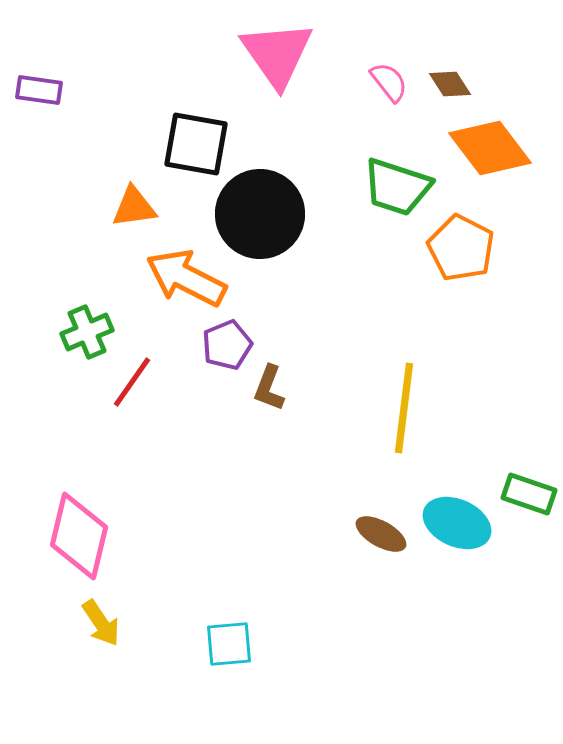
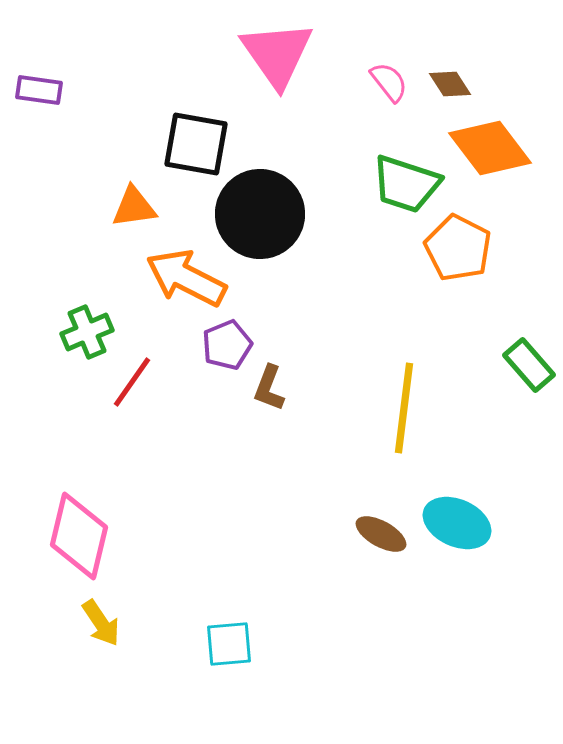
green trapezoid: moved 9 px right, 3 px up
orange pentagon: moved 3 px left
green rectangle: moved 129 px up; rotated 30 degrees clockwise
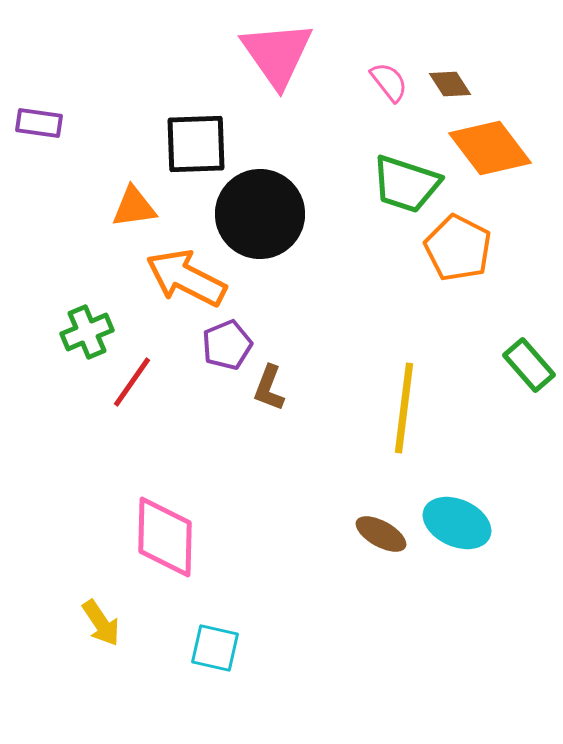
purple rectangle: moved 33 px down
black square: rotated 12 degrees counterclockwise
pink diamond: moved 86 px right, 1 px down; rotated 12 degrees counterclockwise
cyan square: moved 14 px left, 4 px down; rotated 18 degrees clockwise
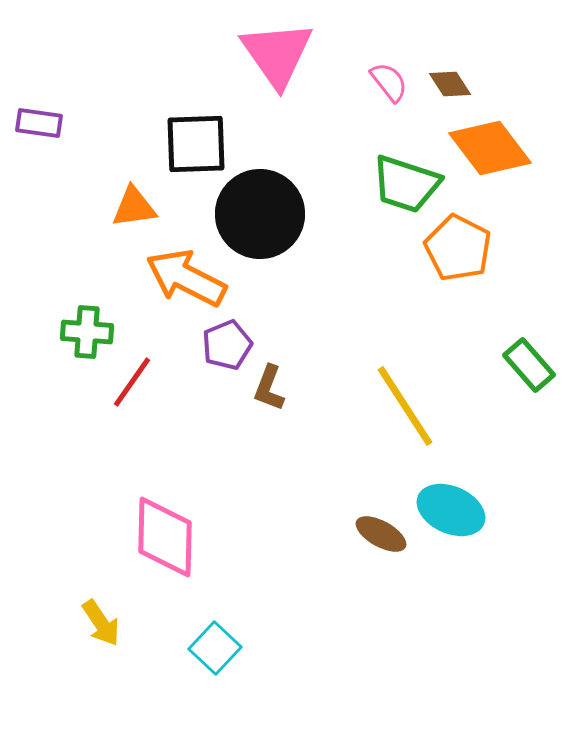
green cross: rotated 27 degrees clockwise
yellow line: moved 1 px right, 2 px up; rotated 40 degrees counterclockwise
cyan ellipse: moved 6 px left, 13 px up
cyan square: rotated 30 degrees clockwise
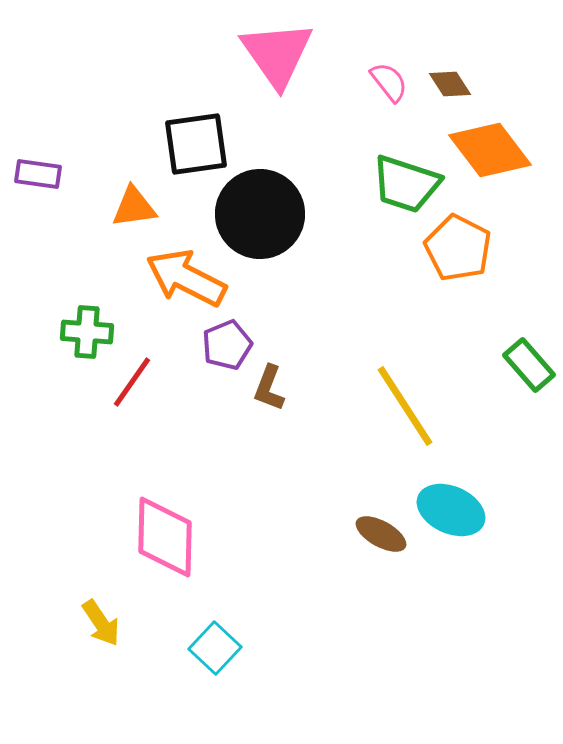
purple rectangle: moved 1 px left, 51 px down
black square: rotated 6 degrees counterclockwise
orange diamond: moved 2 px down
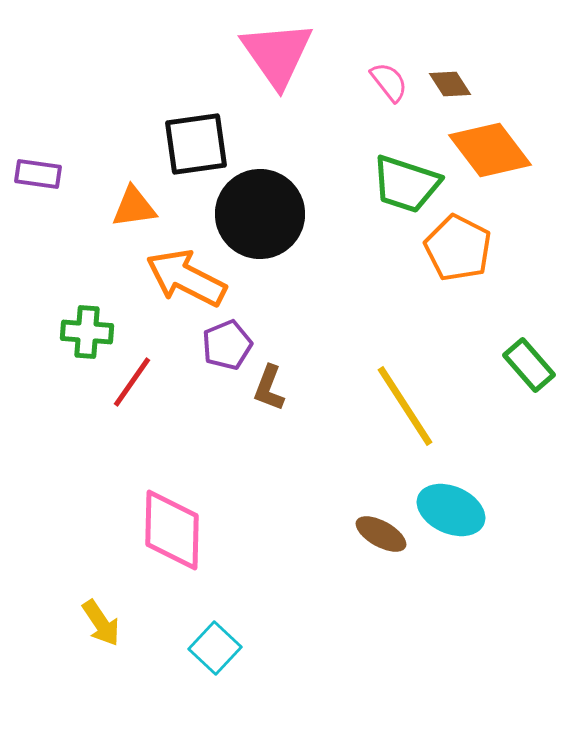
pink diamond: moved 7 px right, 7 px up
